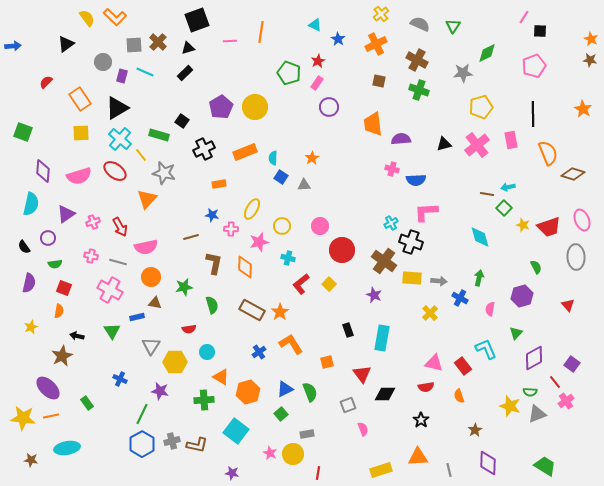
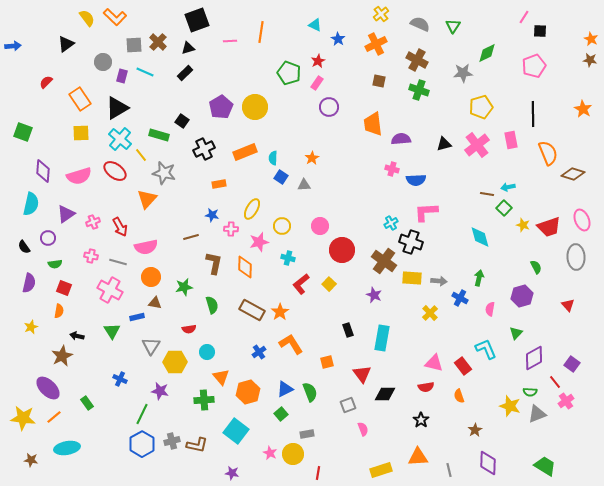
orange triangle at (221, 377): rotated 18 degrees clockwise
orange line at (51, 416): moved 3 px right, 1 px down; rotated 28 degrees counterclockwise
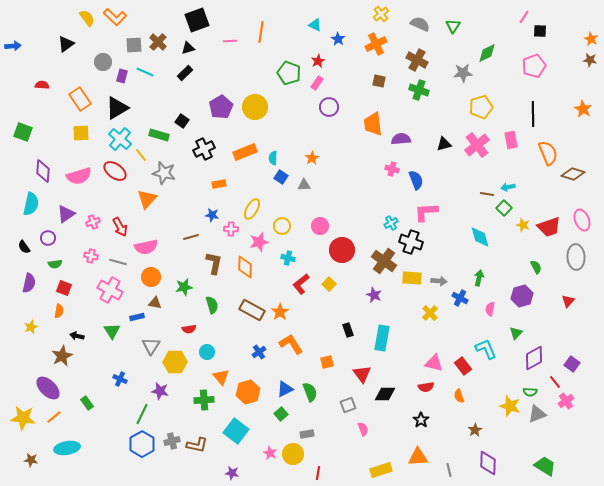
red semicircle at (46, 82): moved 4 px left, 3 px down; rotated 48 degrees clockwise
blue semicircle at (416, 180): rotated 108 degrees counterclockwise
red triangle at (568, 305): moved 4 px up; rotated 24 degrees clockwise
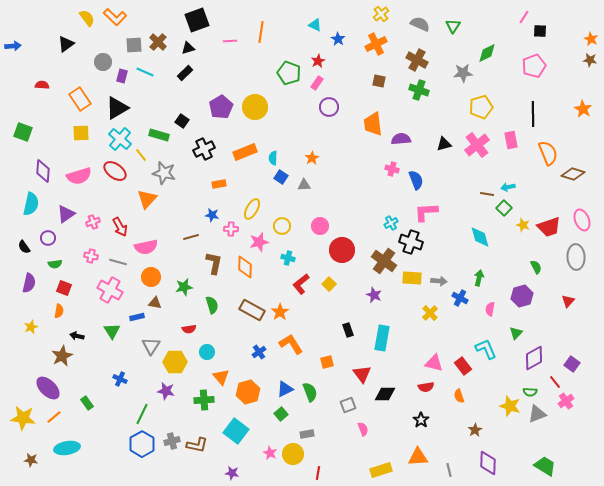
purple star at (160, 391): moved 6 px right
